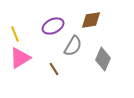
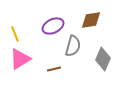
gray semicircle: rotated 15 degrees counterclockwise
pink triangle: moved 1 px down
brown line: rotated 72 degrees counterclockwise
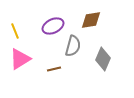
yellow line: moved 3 px up
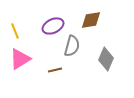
gray semicircle: moved 1 px left
gray diamond: moved 3 px right
brown line: moved 1 px right, 1 px down
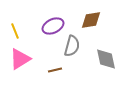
gray diamond: rotated 35 degrees counterclockwise
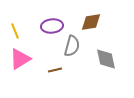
brown diamond: moved 2 px down
purple ellipse: moved 1 px left; rotated 20 degrees clockwise
